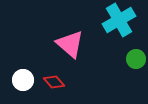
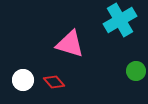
cyan cross: moved 1 px right
pink triangle: rotated 24 degrees counterclockwise
green circle: moved 12 px down
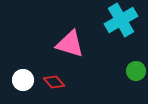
cyan cross: moved 1 px right
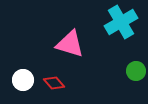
cyan cross: moved 2 px down
red diamond: moved 1 px down
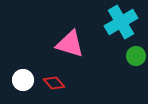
green circle: moved 15 px up
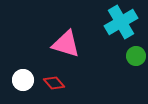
pink triangle: moved 4 px left
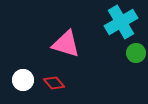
green circle: moved 3 px up
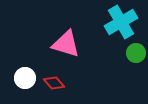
white circle: moved 2 px right, 2 px up
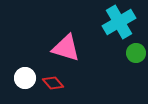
cyan cross: moved 2 px left
pink triangle: moved 4 px down
red diamond: moved 1 px left
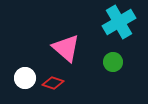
pink triangle: rotated 24 degrees clockwise
green circle: moved 23 px left, 9 px down
red diamond: rotated 30 degrees counterclockwise
